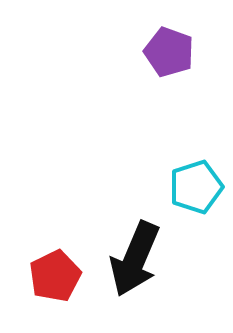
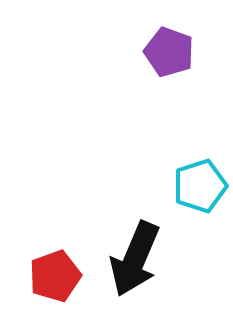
cyan pentagon: moved 4 px right, 1 px up
red pentagon: rotated 6 degrees clockwise
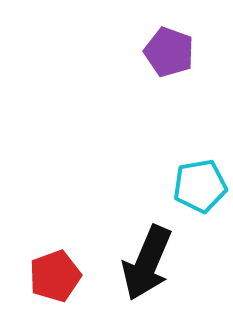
cyan pentagon: rotated 8 degrees clockwise
black arrow: moved 12 px right, 4 px down
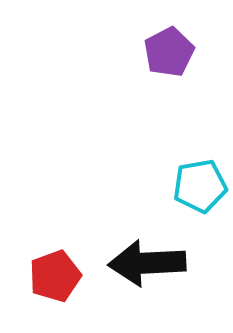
purple pentagon: rotated 24 degrees clockwise
black arrow: rotated 64 degrees clockwise
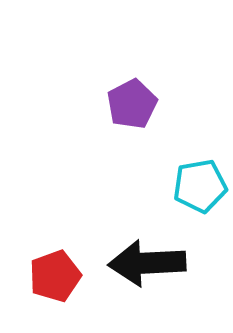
purple pentagon: moved 37 px left, 52 px down
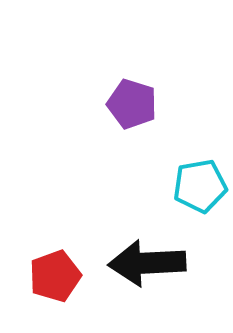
purple pentagon: rotated 27 degrees counterclockwise
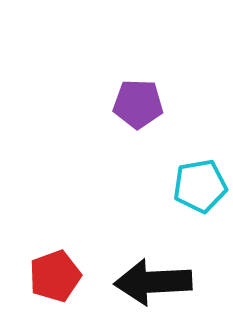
purple pentagon: moved 6 px right; rotated 15 degrees counterclockwise
black arrow: moved 6 px right, 19 px down
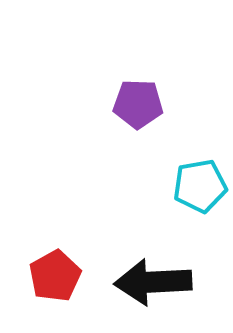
red pentagon: rotated 9 degrees counterclockwise
